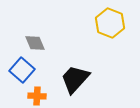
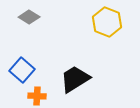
yellow hexagon: moved 3 px left, 1 px up
gray diamond: moved 6 px left, 26 px up; rotated 35 degrees counterclockwise
black trapezoid: rotated 16 degrees clockwise
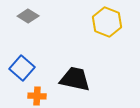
gray diamond: moved 1 px left, 1 px up
blue square: moved 2 px up
black trapezoid: rotated 44 degrees clockwise
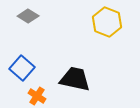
orange cross: rotated 30 degrees clockwise
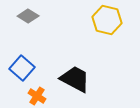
yellow hexagon: moved 2 px up; rotated 8 degrees counterclockwise
black trapezoid: rotated 16 degrees clockwise
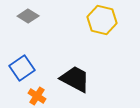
yellow hexagon: moved 5 px left
blue square: rotated 15 degrees clockwise
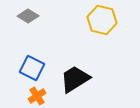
blue square: moved 10 px right; rotated 30 degrees counterclockwise
black trapezoid: rotated 60 degrees counterclockwise
orange cross: rotated 24 degrees clockwise
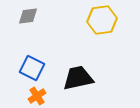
gray diamond: rotated 40 degrees counterclockwise
yellow hexagon: rotated 20 degrees counterclockwise
black trapezoid: moved 3 px right, 1 px up; rotated 20 degrees clockwise
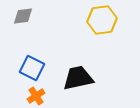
gray diamond: moved 5 px left
orange cross: moved 1 px left
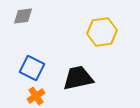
yellow hexagon: moved 12 px down
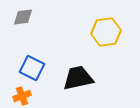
gray diamond: moved 1 px down
yellow hexagon: moved 4 px right
orange cross: moved 14 px left; rotated 12 degrees clockwise
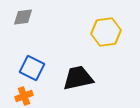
orange cross: moved 2 px right
